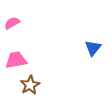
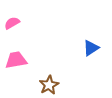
blue triangle: moved 2 px left; rotated 18 degrees clockwise
brown star: moved 19 px right
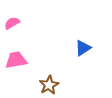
blue triangle: moved 8 px left
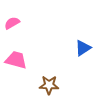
pink trapezoid: rotated 25 degrees clockwise
brown star: rotated 30 degrees clockwise
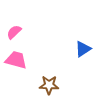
pink semicircle: moved 2 px right, 9 px down; rotated 14 degrees counterclockwise
blue triangle: moved 1 px down
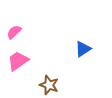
pink trapezoid: moved 2 px right, 1 px down; rotated 50 degrees counterclockwise
brown star: rotated 18 degrees clockwise
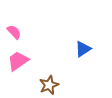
pink semicircle: rotated 91 degrees clockwise
brown star: rotated 30 degrees clockwise
